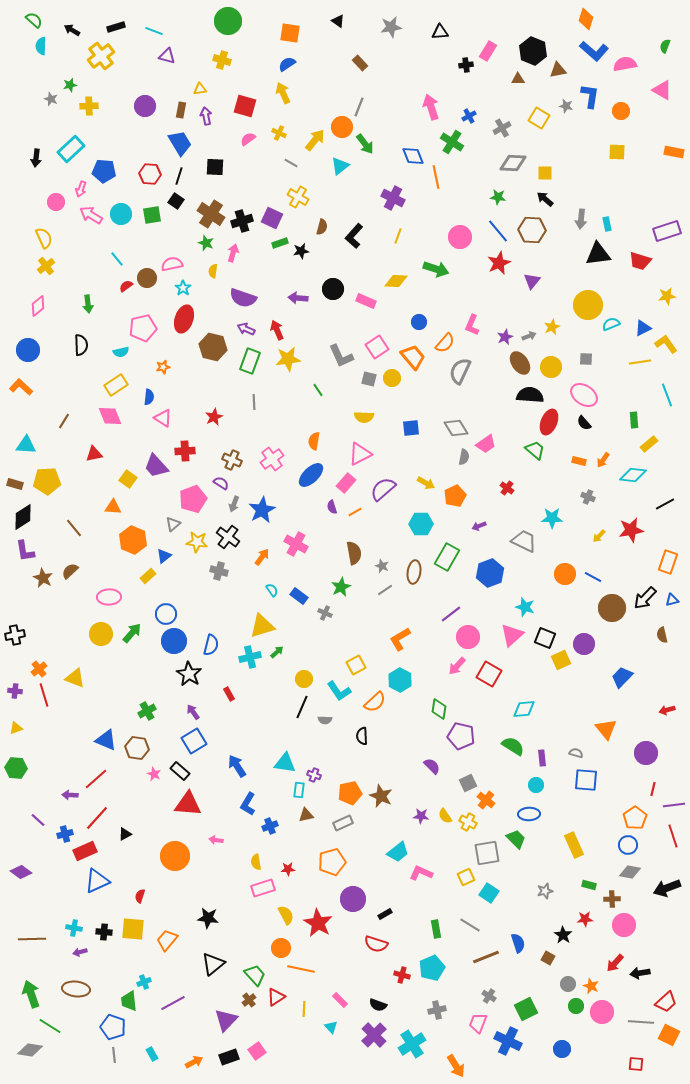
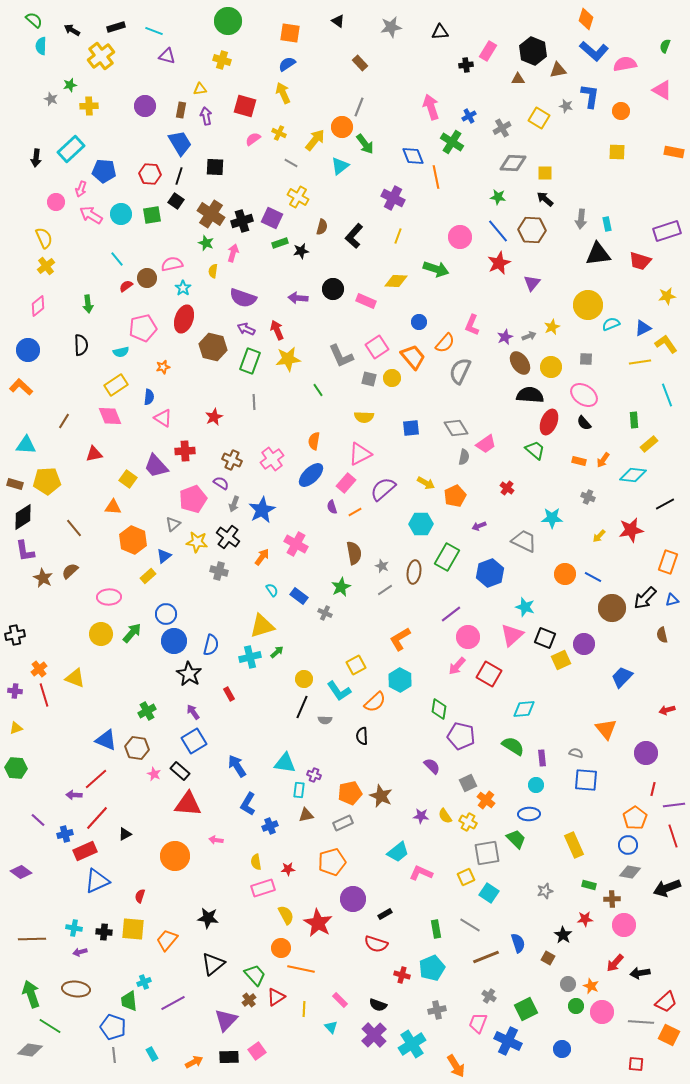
pink semicircle at (248, 139): moved 5 px right
purple triangle at (532, 281): moved 2 px down
purple arrow at (70, 795): moved 4 px right
black rectangle at (229, 1057): rotated 18 degrees clockwise
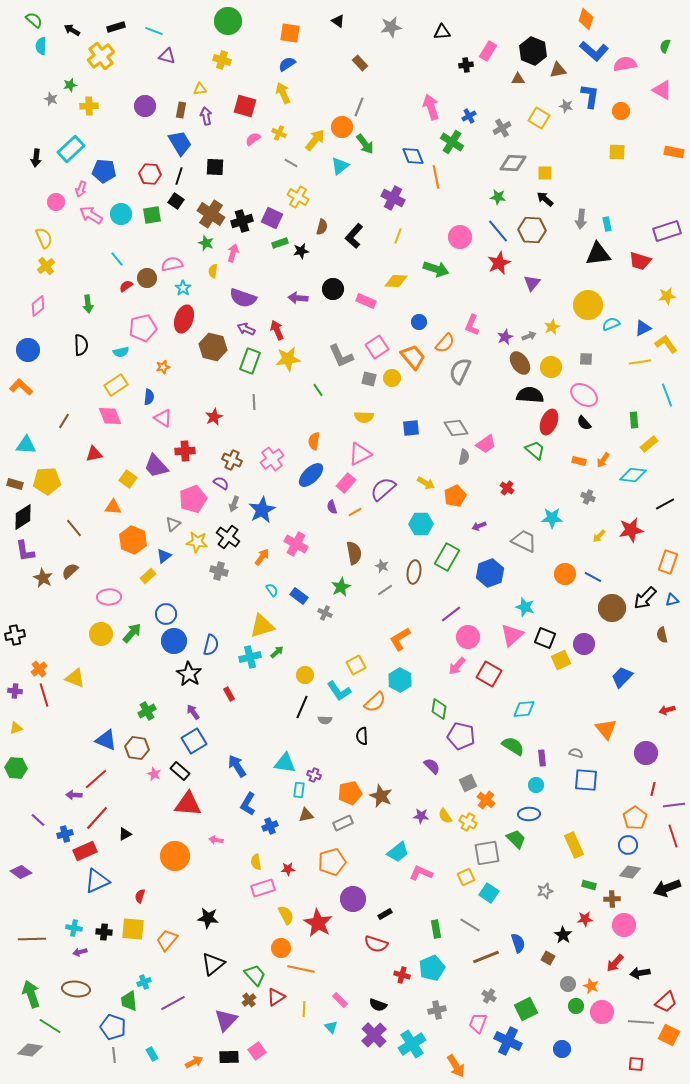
black triangle at (440, 32): moved 2 px right
yellow circle at (304, 679): moved 1 px right, 4 px up
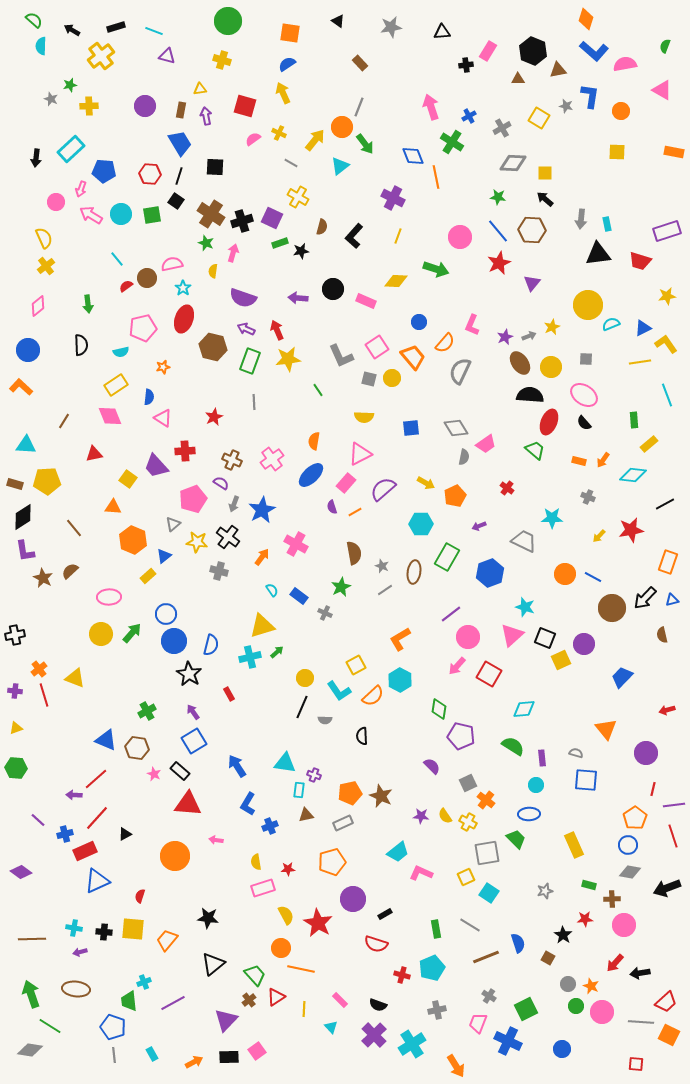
yellow circle at (305, 675): moved 3 px down
orange semicircle at (375, 702): moved 2 px left, 6 px up
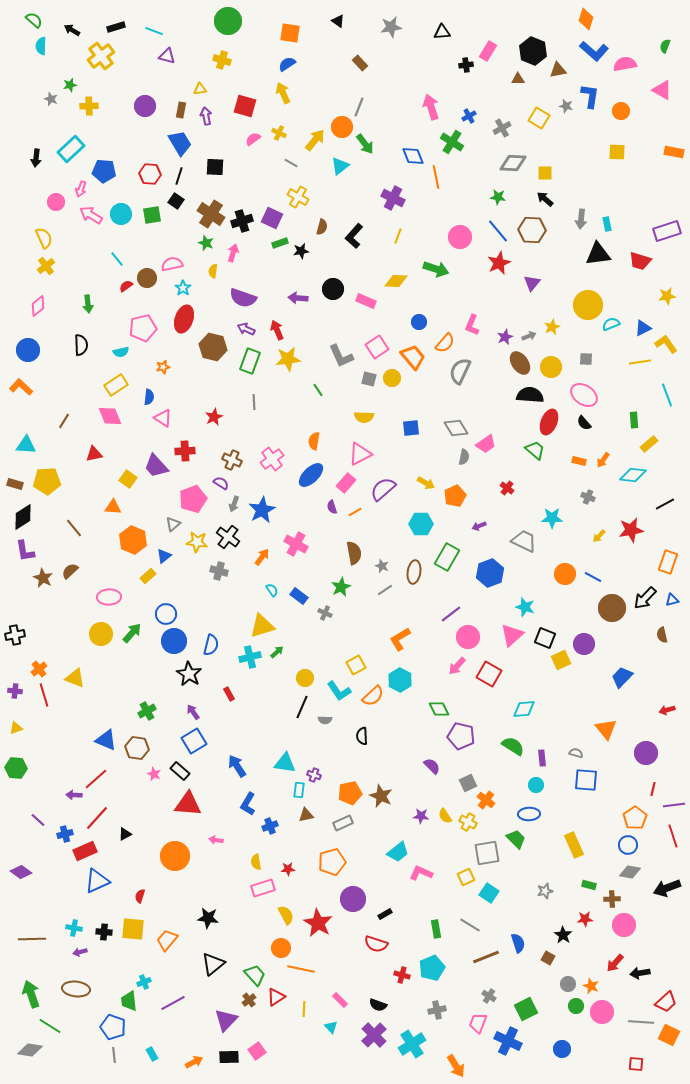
green diamond at (439, 709): rotated 35 degrees counterclockwise
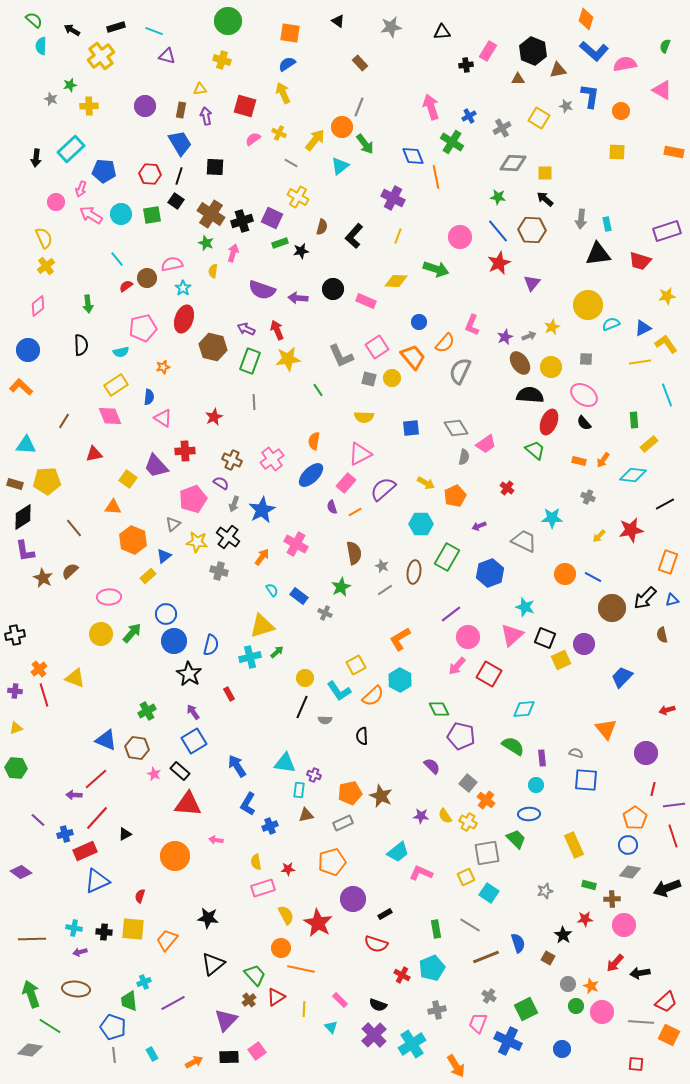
purple semicircle at (243, 298): moved 19 px right, 8 px up
gray square at (468, 783): rotated 24 degrees counterclockwise
red cross at (402, 975): rotated 14 degrees clockwise
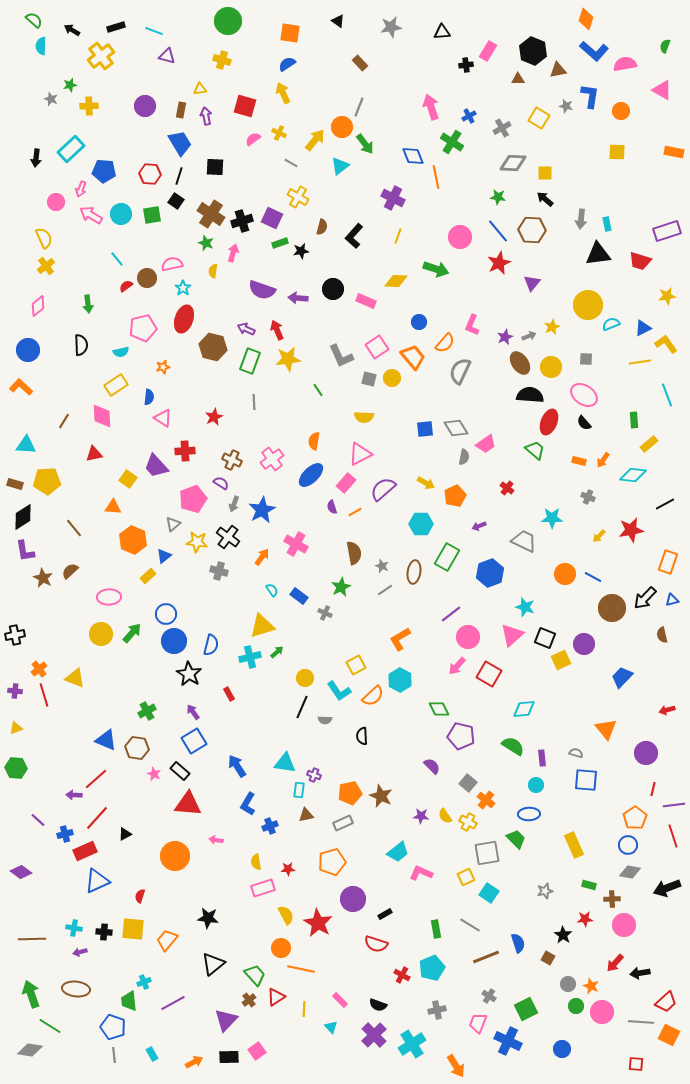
pink diamond at (110, 416): moved 8 px left; rotated 20 degrees clockwise
blue square at (411, 428): moved 14 px right, 1 px down
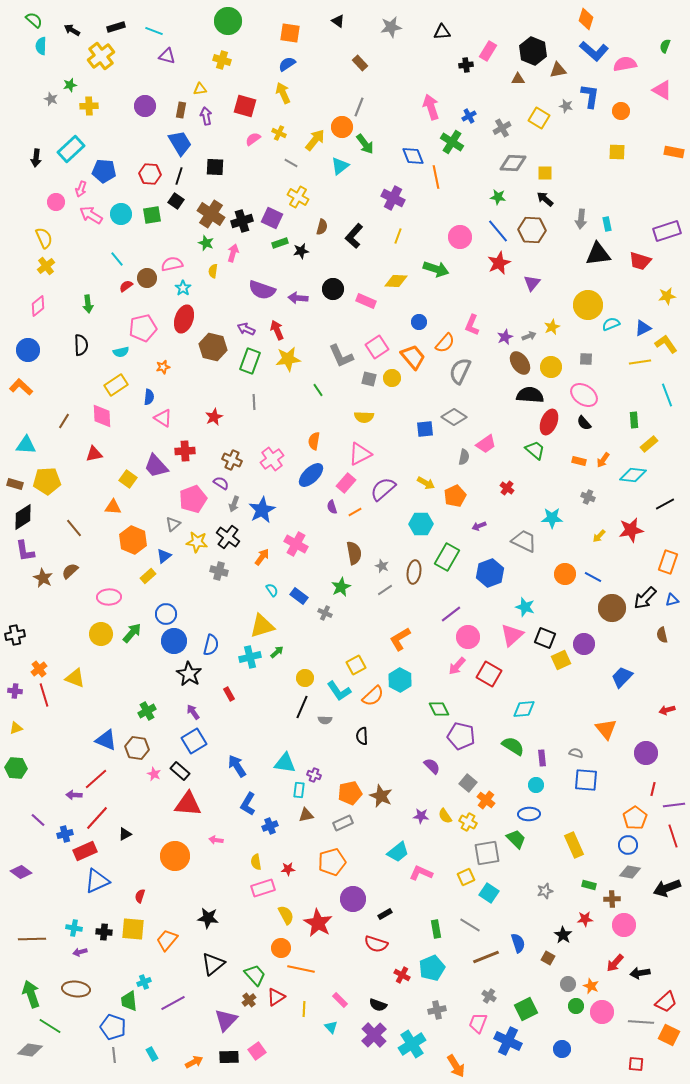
gray diamond at (456, 428): moved 2 px left, 11 px up; rotated 25 degrees counterclockwise
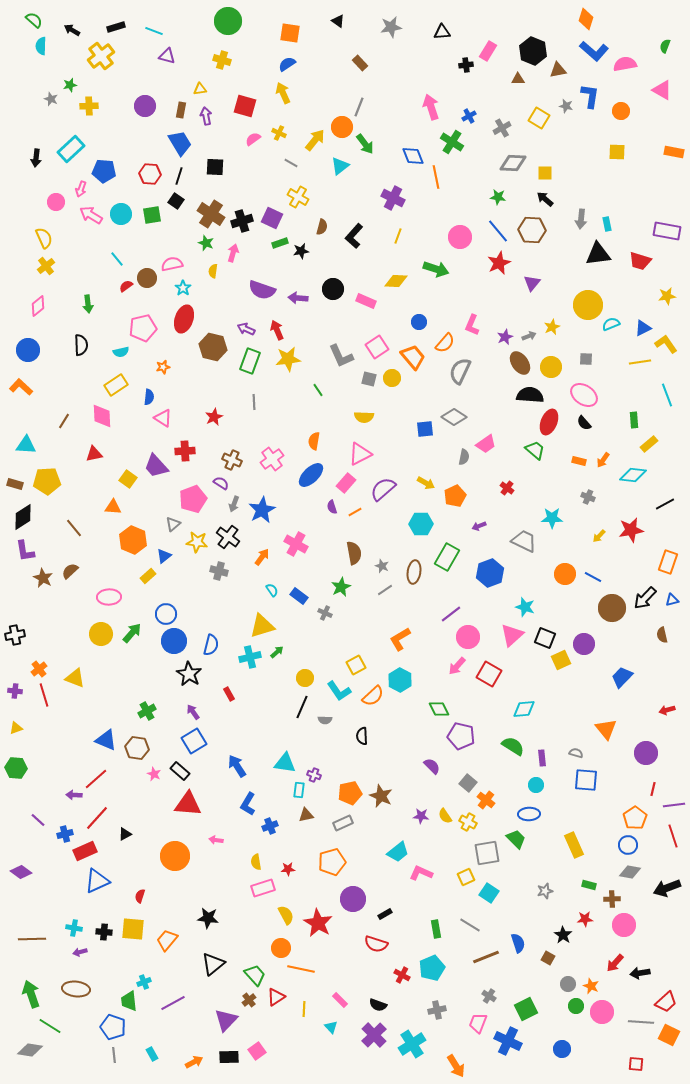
purple rectangle at (667, 231): rotated 28 degrees clockwise
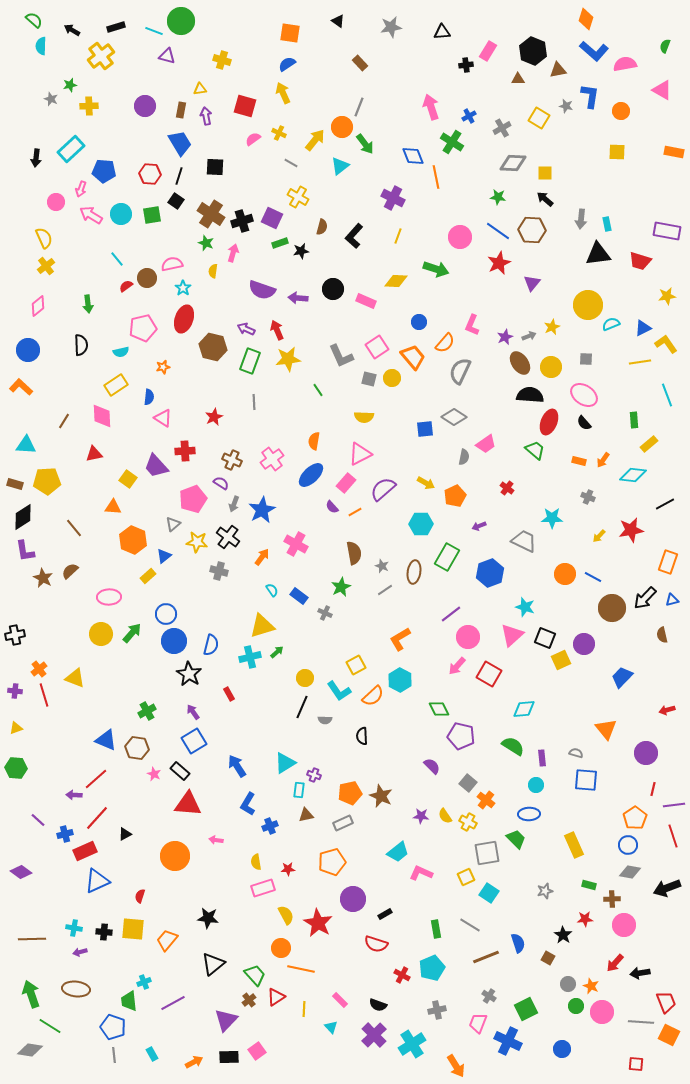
green circle at (228, 21): moved 47 px left
blue line at (498, 231): rotated 15 degrees counterclockwise
purple semicircle at (332, 507): rotated 24 degrees counterclockwise
cyan triangle at (285, 763): rotated 40 degrees counterclockwise
red trapezoid at (666, 1002): rotated 70 degrees counterclockwise
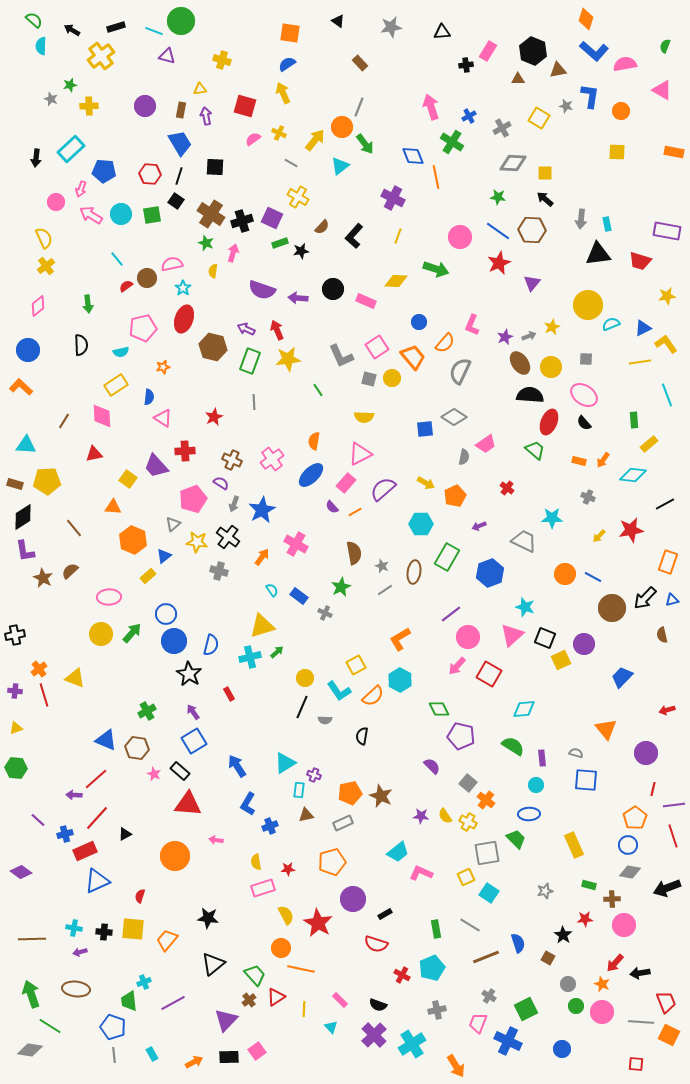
brown semicircle at (322, 227): rotated 28 degrees clockwise
black semicircle at (362, 736): rotated 12 degrees clockwise
orange star at (591, 986): moved 11 px right, 2 px up
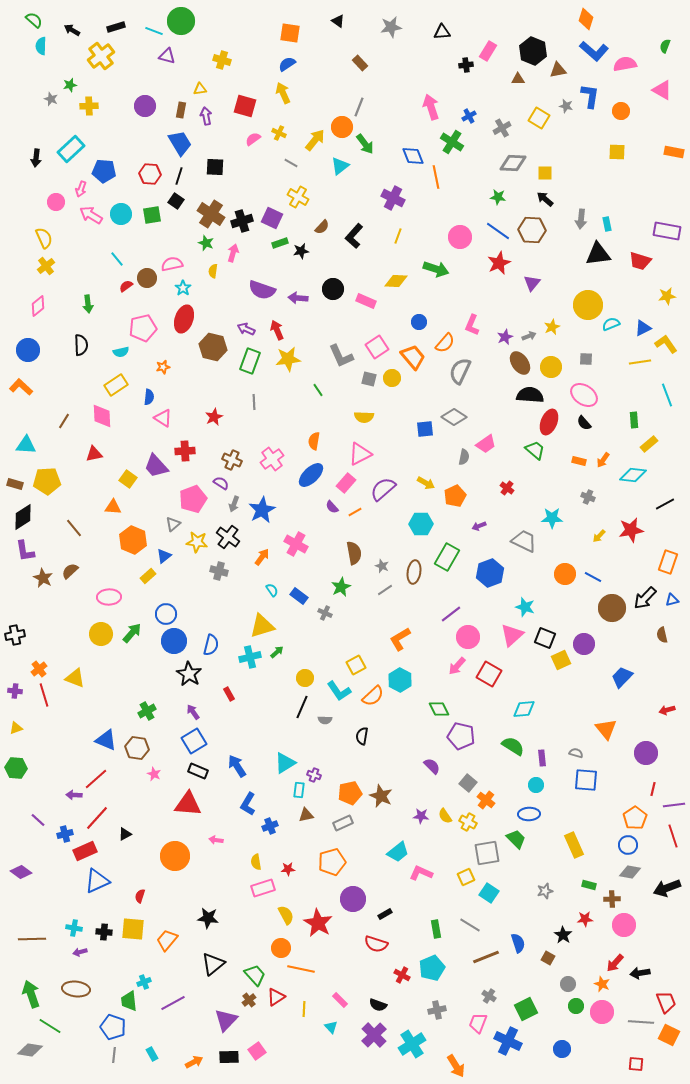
black rectangle at (180, 771): moved 18 px right; rotated 18 degrees counterclockwise
gray line at (114, 1055): rotated 14 degrees clockwise
